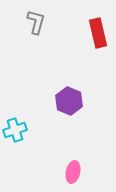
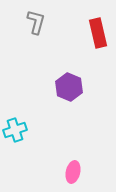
purple hexagon: moved 14 px up
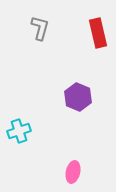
gray L-shape: moved 4 px right, 6 px down
purple hexagon: moved 9 px right, 10 px down
cyan cross: moved 4 px right, 1 px down
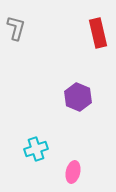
gray L-shape: moved 24 px left
cyan cross: moved 17 px right, 18 px down
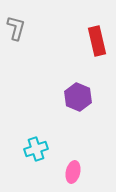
red rectangle: moved 1 px left, 8 px down
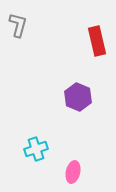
gray L-shape: moved 2 px right, 3 px up
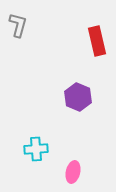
cyan cross: rotated 15 degrees clockwise
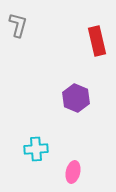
purple hexagon: moved 2 px left, 1 px down
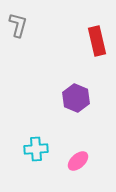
pink ellipse: moved 5 px right, 11 px up; rotated 35 degrees clockwise
